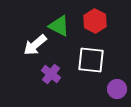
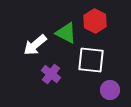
green triangle: moved 7 px right, 7 px down
purple circle: moved 7 px left, 1 px down
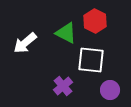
white arrow: moved 10 px left, 2 px up
purple cross: moved 12 px right, 12 px down; rotated 12 degrees clockwise
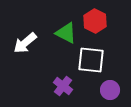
purple cross: rotated 12 degrees counterclockwise
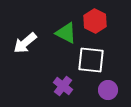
purple circle: moved 2 px left
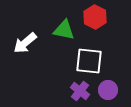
red hexagon: moved 4 px up
green triangle: moved 2 px left, 3 px up; rotated 15 degrees counterclockwise
white square: moved 2 px left, 1 px down
purple cross: moved 17 px right, 5 px down
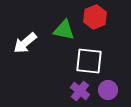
red hexagon: rotated 10 degrees clockwise
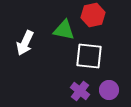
red hexagon: moved 2 px left, 2 px up; rotated 10 degrees clockwise
white arrow: rotated 25 degrees counterclockwise
white square: moved 5 px up
purple circle: moved 1 px right
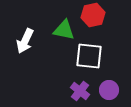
white arrow: moved 2 px up
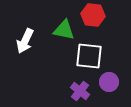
red hexagon: rotated 20 degrees clockwise
purple circle: moved 8 px up
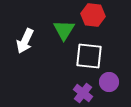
green triangle: rotated 50 degrees clockwise
purple cross: moved 3 px right, 2 px down
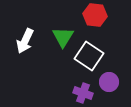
red hexagon: moved 2 px right
green triangle: moved 1 px left, 7 px down
white square: rotated 28 degrees clockwise
purple cross: rotated 18 degrees counterclockwise
